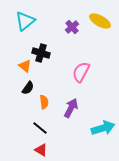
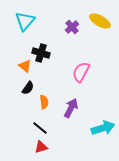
cyan triangle: rotated 10 degrees counterclockwise
red triangle: moved 3 px up; rotated 48 degrees counterclockwise
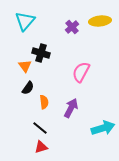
yellow ellipse: rotated 35 degrees counterclockwise
orange triangle: rotated 16 degrees clockwise
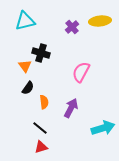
cyan triangle: rotated 35 degrees clockwise
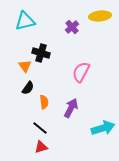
yellow ellipse: moved 5 px up
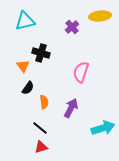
orange triangle: moved 2 px left
pink semicircle: rotated 10 degrees counterclockwise
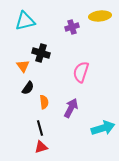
purple cross: rotated 24 degrees clockwise
black line: rotated 35 degrees clockwise
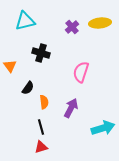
yellow ellipse: moved 7 px down
purple cross: rotated 24 degrees counterclockwise
orange triangle: moved 13 px left
black line: moved 1 px right, 1 px up
